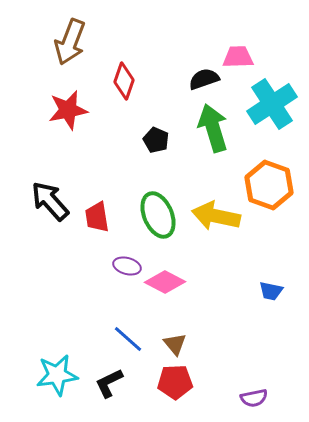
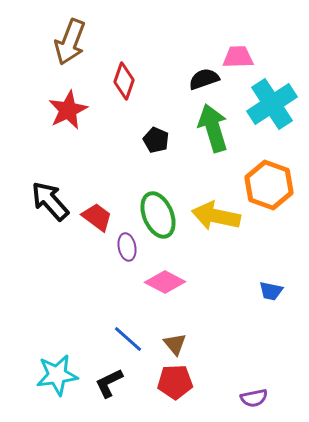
red star: rotated 15 degrees counterclockwise
red trapezoid: rotated 136 degrees clockwise
purple ellipse: moved 19 px up; rotated 64 degrees clockwise
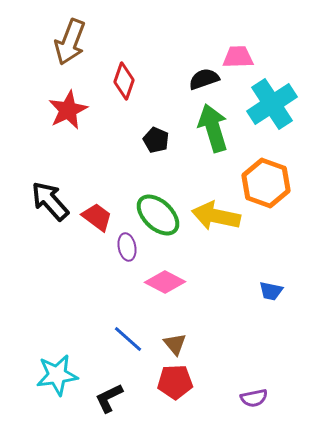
orange hexagon: moved 3 px left, 2 px up
green ellipse: rotated 24 degrees counterclockwise
black L-shape: moved 15 px down
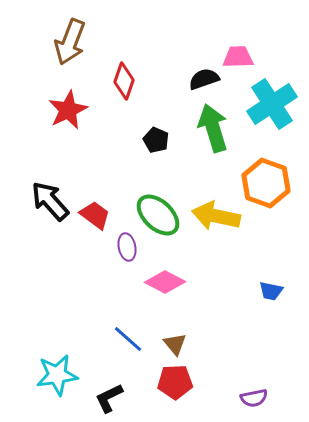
red trapezoid: moved 2 px left, 2 px up
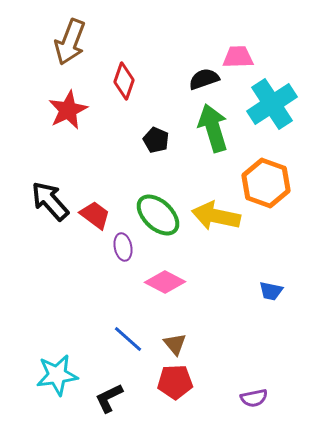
purple ellipse: moved 4 px left
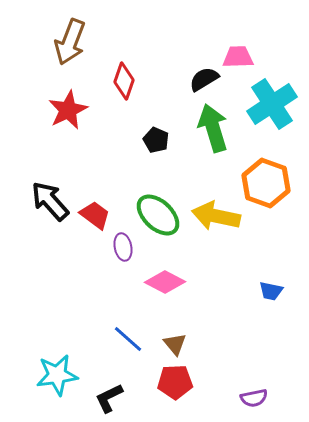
black semicircle: rotated 12 degrees counterclockwise
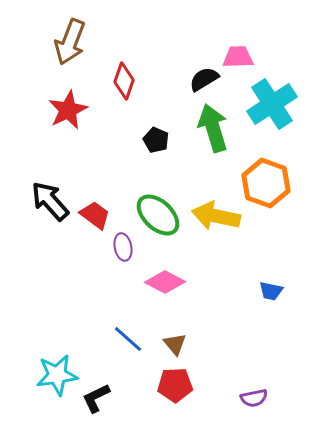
red pentagon: moved 3 px down
black L-shape: moved 13 px left
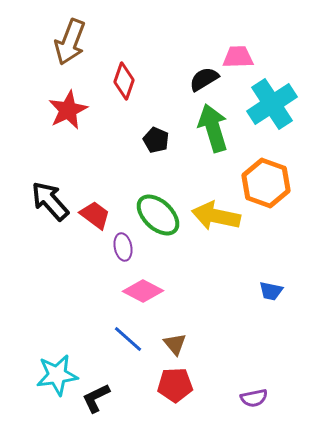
pink diamond: moved 22 px left, 9 px down
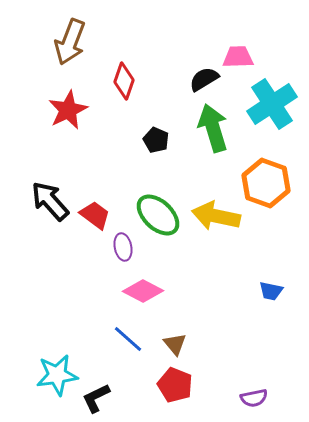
red pentagon: rotated 24 degrees clockwise
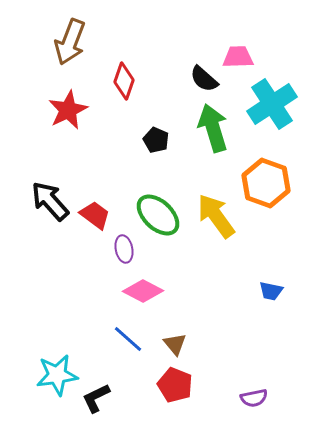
black semicircle: rotated 108 degrees counterclockwise
yellow arrow: rotated 42 degrees clockwise
purple ellipse: moved 1 px right, 2 px down
